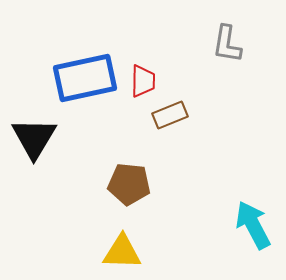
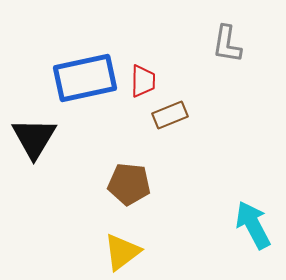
yellow triangle: rotated 39 degrees counterclockwise
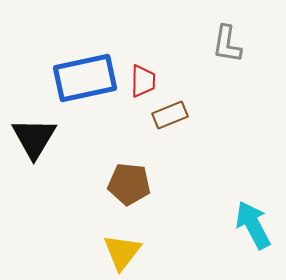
yellow triangle: rotated 15 degrees counterclockwise
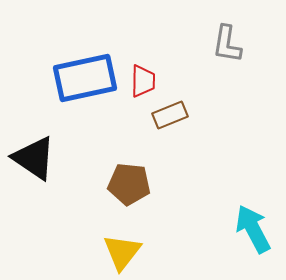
black triangle: moved 20 px down; rotated 27 degrees counterclockwise
cyan arrow: moved 4 px down
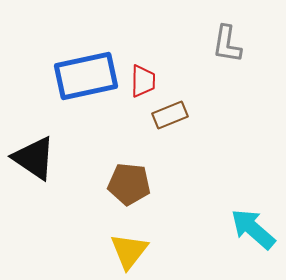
blue rectangle: moved 1 px right, 2 px up
cyan arrow: rotated 21 degrees counterclockwise
yellow triangle: moved 7 px right, 1 px up
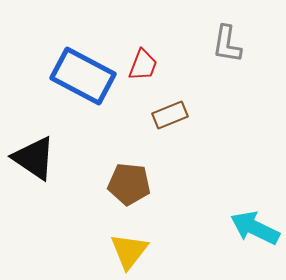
blue rectangle: moved 3 px left; rotated 40 degrees clockwise
red trapezoid: moved 16 px up; rotated 20 degrees clockwise
cyan arrow: moved 2 px right, 1 px up; rotated 15 degrees counterclockwise
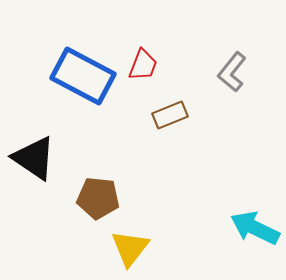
gray L-shape: moved 5 px right, 28 px down; rotated 30 degrees clockwise
brown pentagon: moved 31 px left, 14 px down
yellow triangle: moved 1 px right, 3 px up
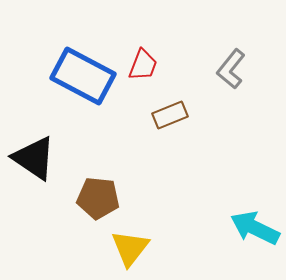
gray L-shape: moved 1 px left, 3 px up
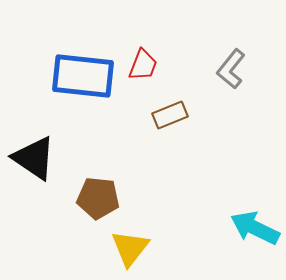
blue rectangle: rotated 22 degrees counterclockwise
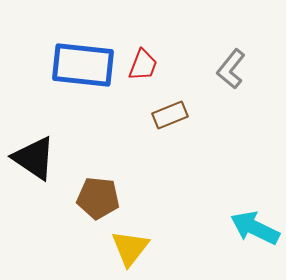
blue rectangle: moved 11 px up
